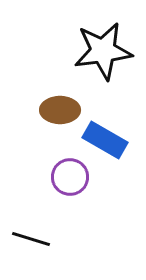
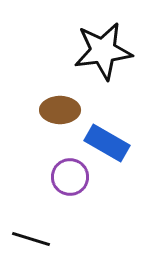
blue rectangle: moved 2 px right, 3 px down
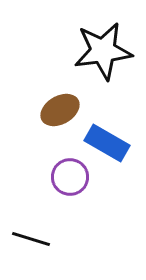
brown ellipse: rotated 30 degrees counterclockwise
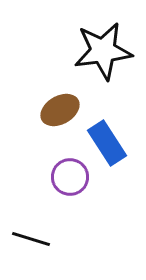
blue rectangle: rotated 27 degrees clockwise
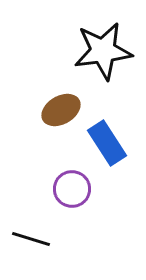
brown ellipse: moved 1 px right
purple circle: moved 2 px right, 12 px down
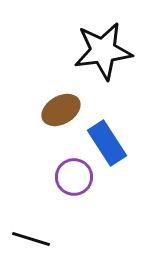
purple circle: moved 2 px right, 12 px up
